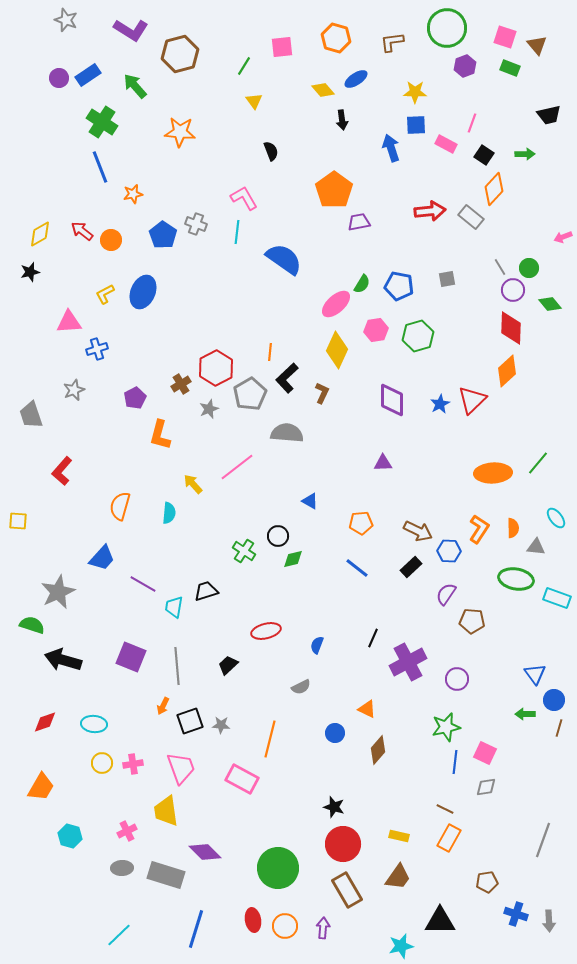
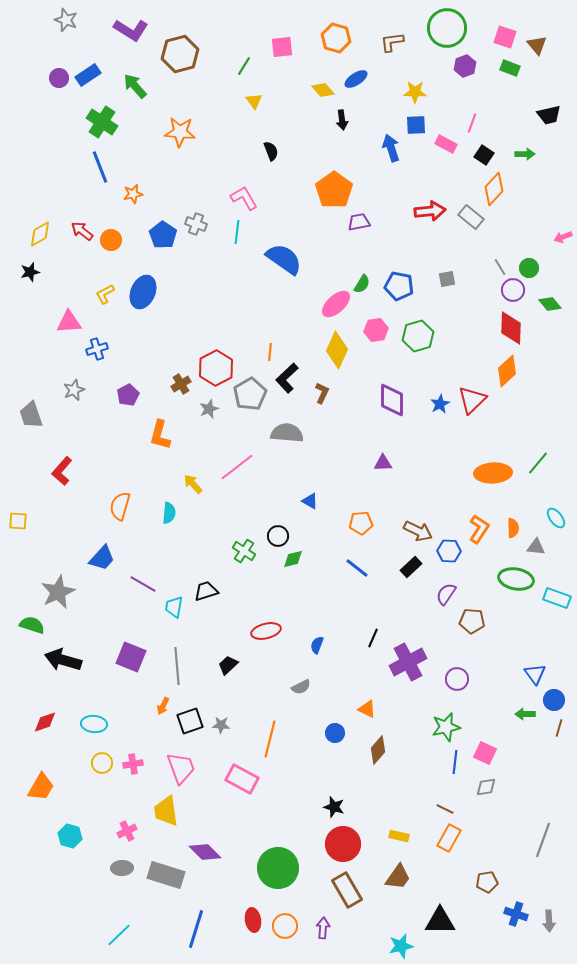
purple pentagon at (135, 398): moved 7 px left, 3 px up
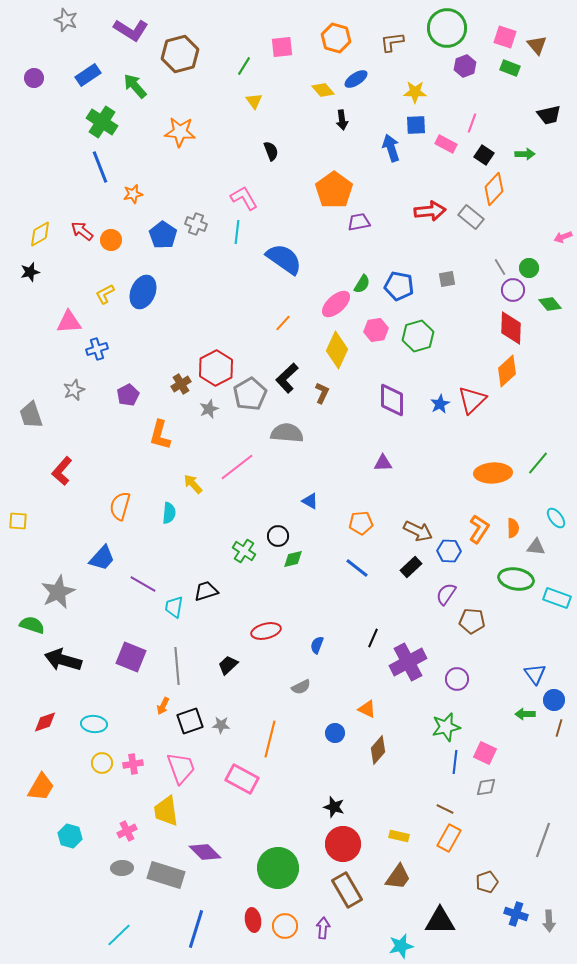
purple circle at (59, 78): moved 25 px left
orange line at (270, 352): moved 13 px right, 29 px up; rotated 36 degrees clockwise
brown pentagon at (487, 882): rotated 10 degrees counterclockwise
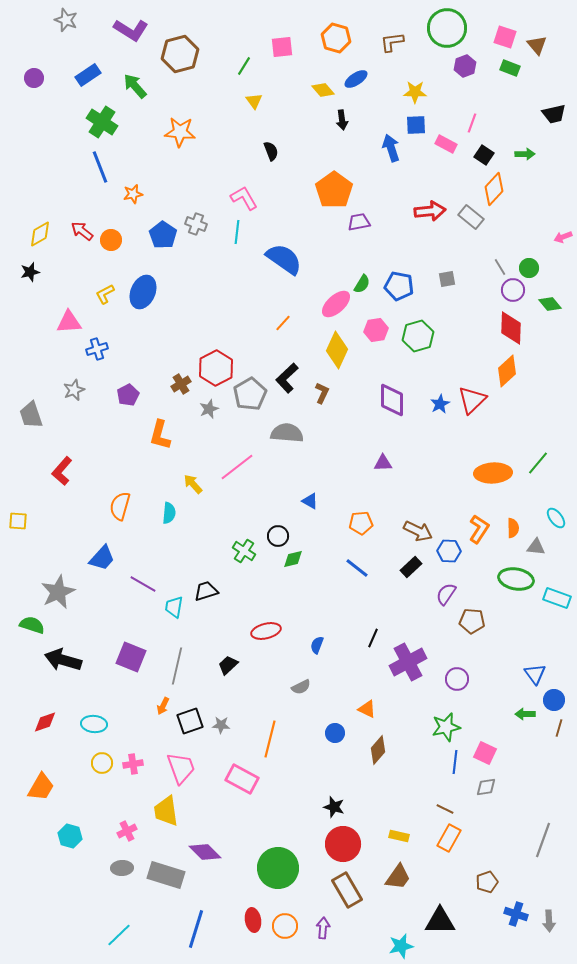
black trapezoid at (549, 115): moved 5 px right, 1 px up
gray line at (177, 666): rotated 18 degrees clockwise
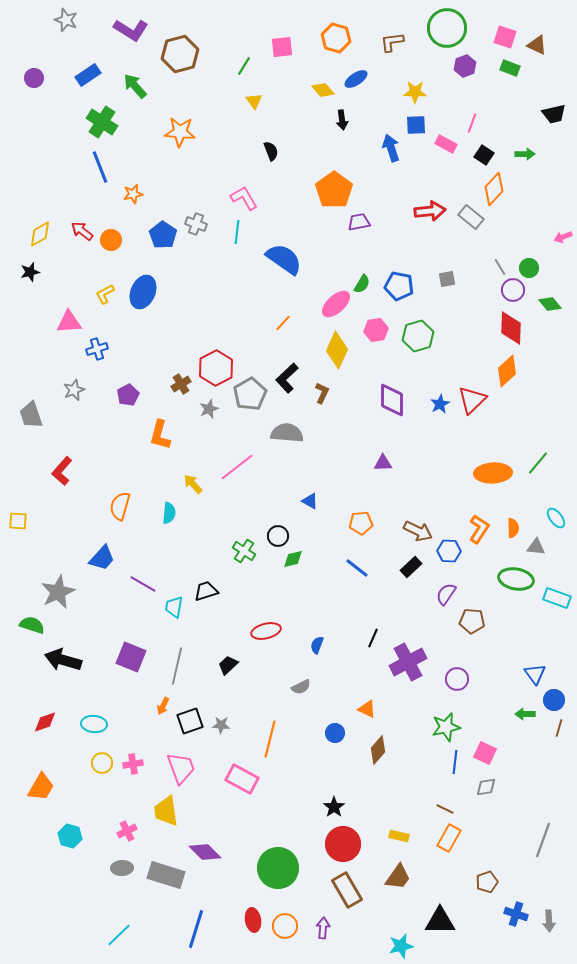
brown triangle at (537, 45): rotated 25 degrees counterclockwise
black star at (334, 807): rotated 20 degrees clockwise
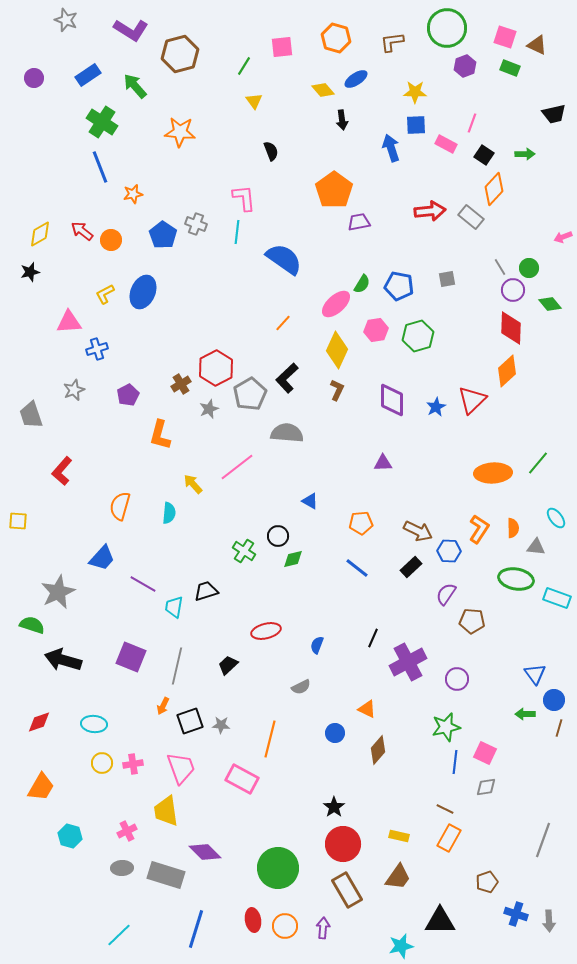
pink L-shape at (244, 198): rotated 24 degrees clockwise
brown L-shape at (322, 393): moved 15 px right, 3 px up
blue star at (440, 404): moved 4 px left, 3 px down
red diamond at (45, 722): moved 6 px left
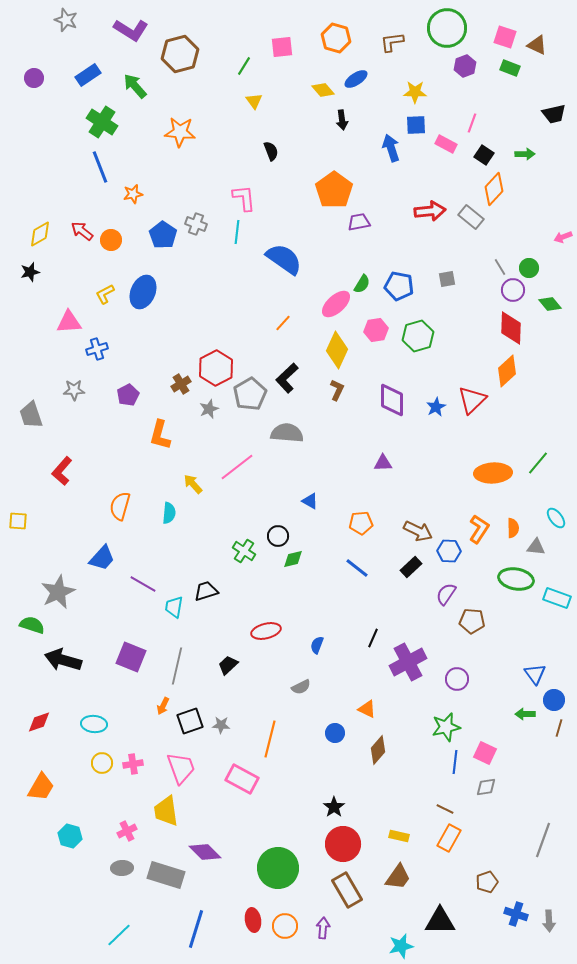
gray star at (74, 390): rotated 20 degrees clockwise
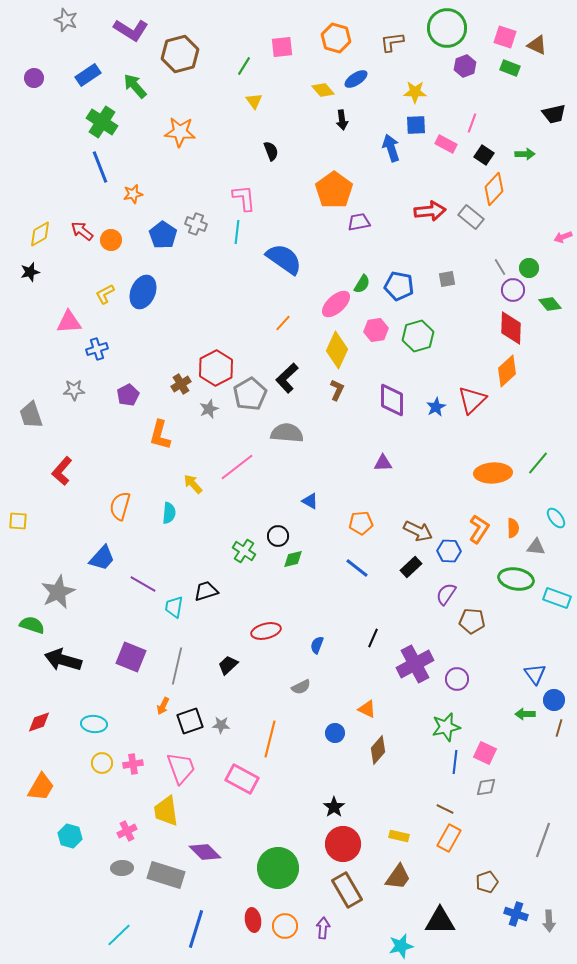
purple cross at (408, 662): moved 7 px right, 2 px down
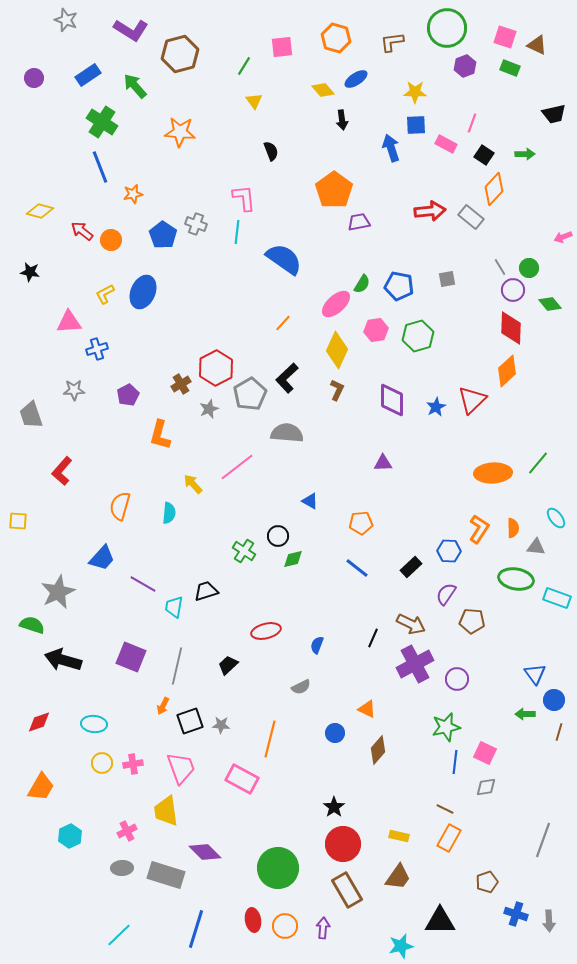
yellow diamond at (40, 234): moved 23 px up; rotated 44 degrees clockwise
black star at (30, 272): rotated 24 degrees clockwise
brown arrow at (418, 531): moved 7 px left, 93 px down
brown line at (559, 728): moved 4 px down
cyan hexagon at (70, 836): rotated 20 degrees clockwise
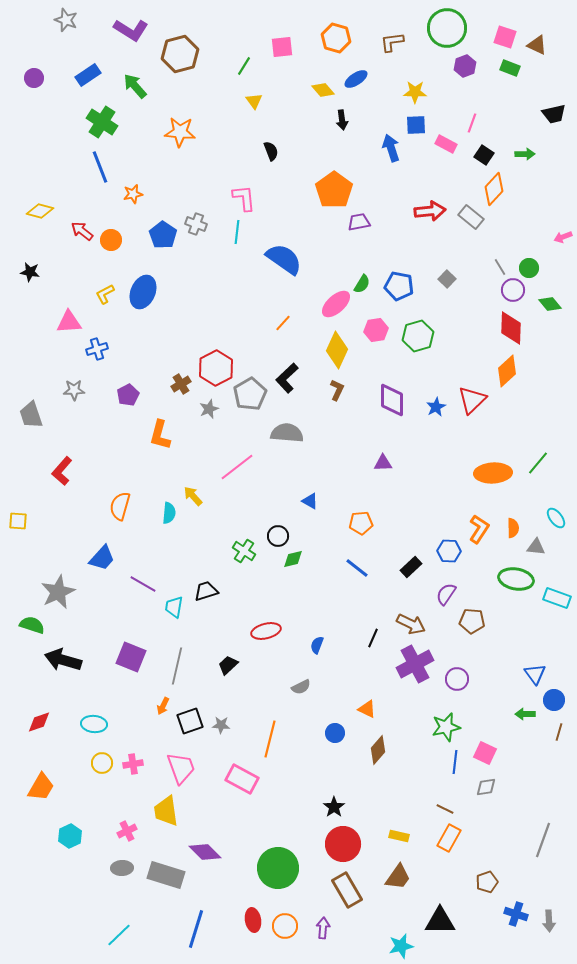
gray square at (447, 279): rotated 36 degrees counterclockwise
yellow arrow at (193, 484): moved 12 px down
